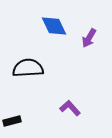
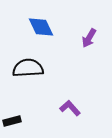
blue diamond: moved 13 px left, 1 px down
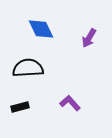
blue diamond: moved 2 px down
purple L-shape: moved 5 px up
black rectangle: moved 8 px right, 14 px up
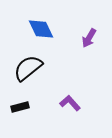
black semicircle: rotated 36 degrees counterclockwise
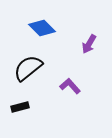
blue diamond: moved 1 px right, 1 px up; rotated 20 degrees counterclockwise
purple arrow: moved 6 px down
purple L-shape: moved 17 px up
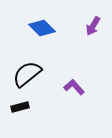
purple arrow: moved 4 px right, 18 px up
black semicircle: moved 1 px left, 6 px down
purple L-shape: moved 4 px right, 1 px down
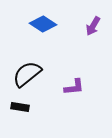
blue diamond: moved 1 px right, 4 px up; rotated 12 degrees counterclockwise
purple L-shape: rotated 125 degrees clockwise
black rectangle: rotated 24 degrees clockwise
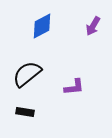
blue diamond: moved 1 px left, 2 px down; rotated 60 degrees counterclockwise
black rectangle: moved 5 px right, 5 px down
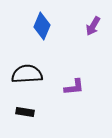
blue diamond: rotated 40 degrees counterclockwise
black semicircle: rotated 36 degrees clockwise
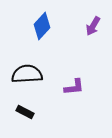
blue diamond: rotated 20 degrees clockwise
black rectangle: rotated 18 degrees clockwise
